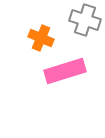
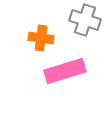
orange cross: rotated 15 degrees counterclockwise
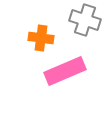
pink rectangle: rotated 6 degrees counterclockwise
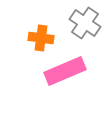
gray cross: moved 3 px down; rotated 16 degrees clockwise
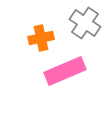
orange cross: rotated 20 degrees counterclockwise
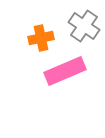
gray cross: moved 1 px left, 3 px down
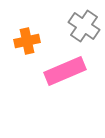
orange cross: moved 14 px left, 3 px down
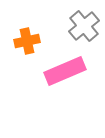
gray cross: rotated 16 degrees clockwise
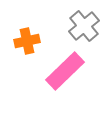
pink rectangle: rotated 21 degrees counterclockwise
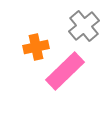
orange cross: moved 9 px right, 6 px down
